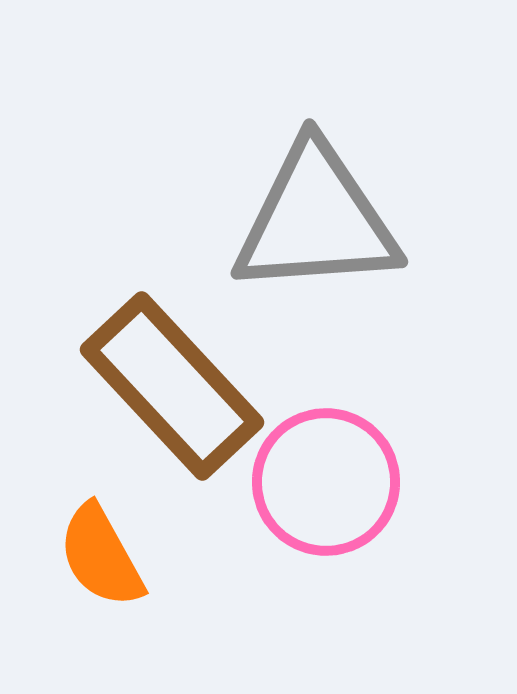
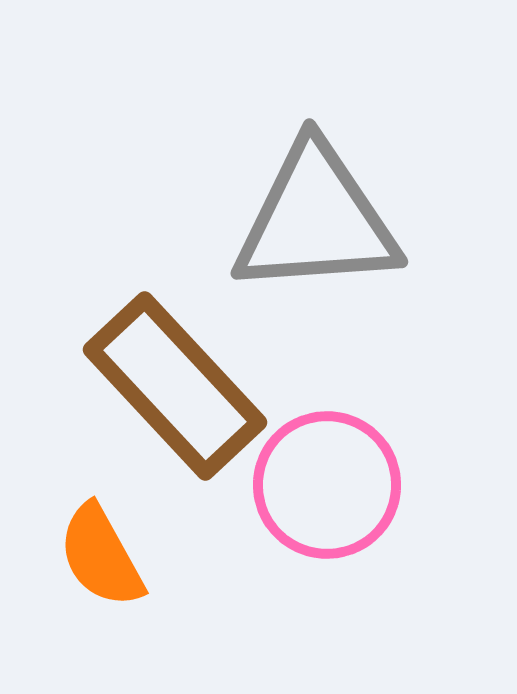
brown rectangle: moved 3 px right
pink circle: moved 1 px right, 3 px down
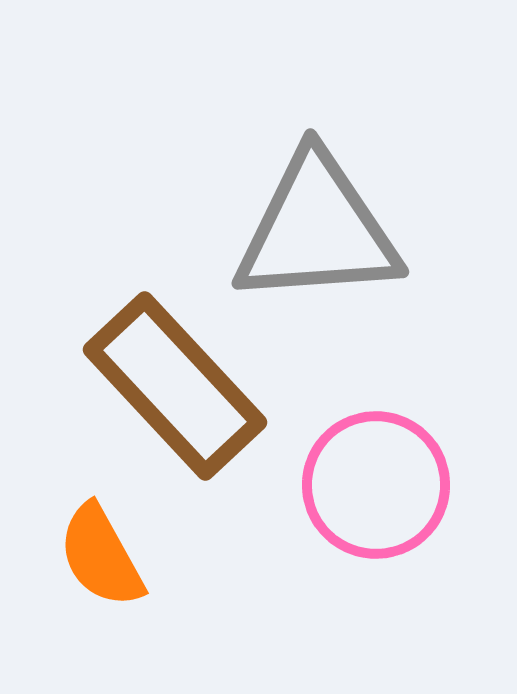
gray triangle: moved 1 px right, 10 px down
pink circle: moved 49 px right
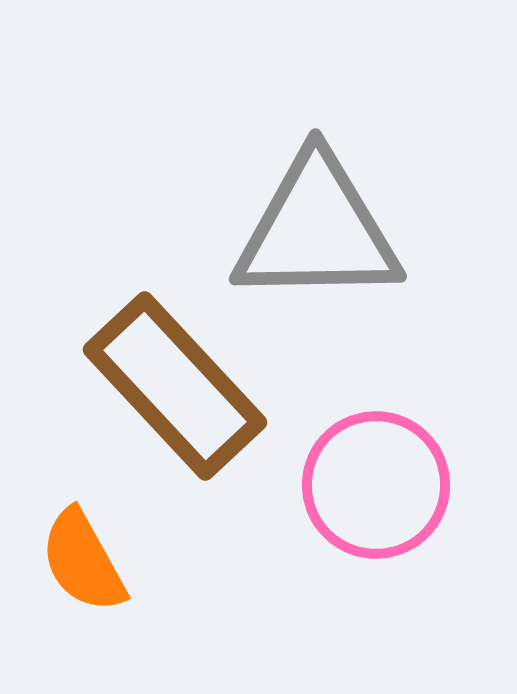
gray triangle: rotated 3 degrees clockwise
orange semicircle: moved 18 px left, 5 px down
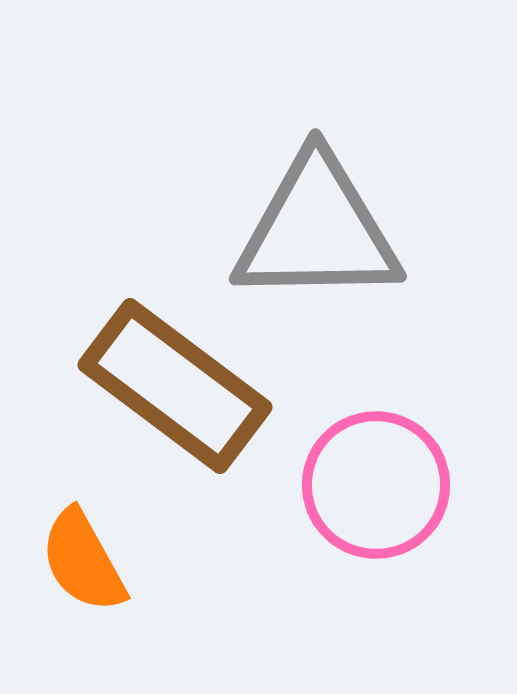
brown rectangle: rotated 10 degrees counterclockwise
